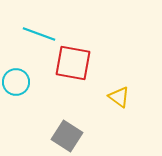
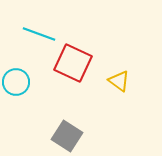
red square: rotated 15 degrees clockwise
yellow triangle: moved 16 px up
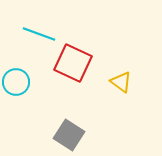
yellow triangle: moved 2 px right, 1 px down
gray square: moved 2 px right, 1 px up
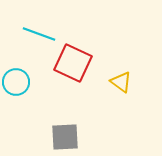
gray square: moved 4 px left, 2 px down; rotated 36 degrees counterclockwise
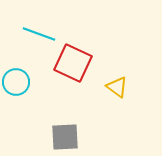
yellow triangle: moved 4 px left, 5 px down
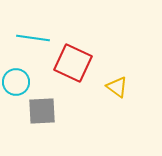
cyan line: moved 6 px left, 4 px down; rotated 12 degrees counterclockwise
gray square: moved 23 px left, 26 px up
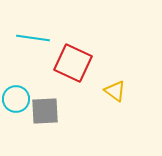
cyan circle: moved 17 px down
yellow triangle: moved 2 px left, 4 px down
gray square: moved 3 px right
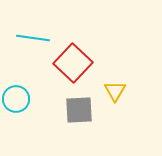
red square: rotated 18 degrees clockwise
yellow triangle: rotated 25 degrees clockwise
gray square: moved 34 px right, 1 px up
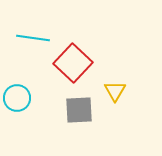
cyan circle: moved 1 px right, 1 px up
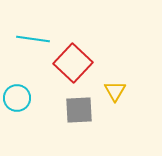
cyan line: moved 1 px down
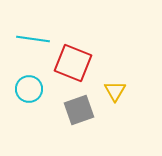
red square: rotated 21 degrees counterclockwise
cyan circle: moved 12 px right, 9 px up
gray square: rotated 16 degrees counterclockwise
